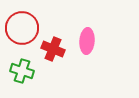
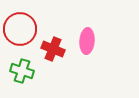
red circle: moved 2 px left, 1 px down
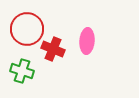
red circle: moved 7 px right
